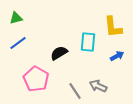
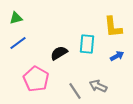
cyan rectangle: moved 1 px left, 2 px down
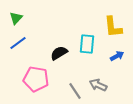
green triangle: rotated 32 degrees counterclockwise
pink pentagon: rotated 20 degrees counterclockwise
gray arrow: moved 1 px up
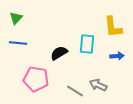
blue line: rotated 42 degrees clockwise
blue arrow: rotated 24 degrees clockwise
gray line: rotated 24 degrees counterclockwise
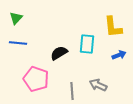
blue arrow: moved 2 px right, 1 px up; rotated 16 degrees counterclockwise
pink pentagon: rotated 10 degrees clockwise
gray line: moved 3 px left; rotated 54 degrees clockwise
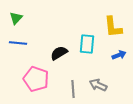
gray line: moved 1 px right, 2 px up
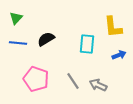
black semicircle: moved 13 px left, 14 px up
gray line: moved 8 px up; rotated 30 degrees counterclockwise
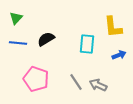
gray line: moved 3 px right, 1 px down
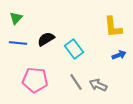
cyan rectangle: moved 13 px left, 5 px down; rotated 42 degrees counterclockwise
pink pentagon: moved 1 px left, 1 px down; rotated 15 degrees counterclockwise
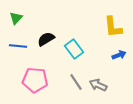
blue line: moved 3 px down
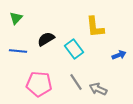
yellow L-shape: moved 18 px left
blue line: moved 5 px down
pink pentagon: moved 4 px right, 4 px down
gray arrow: moved 4 px down
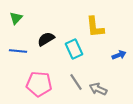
cyan rectangle: rotated 12 degrees clockwise
